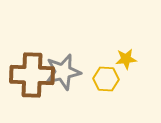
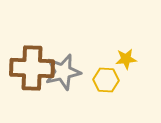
brown cross: moved 7 px up
yellow hexagon: moved 1 px down
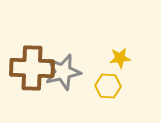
yellow star: moved 6 px left, 1 px up
yellow hexagon: moved 2 px right, 6 px down
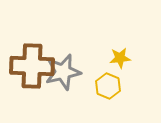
brown cross: moved 2 px up
yellow hexagon: rotated 20 degrees clockwise
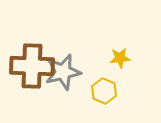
yellow hexagon: moved 4 px left, 5 px down
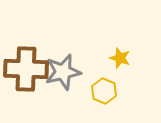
yellow star: rotated 25 degrees clockwise
brown cross: moved 6 px left, 3 px down
